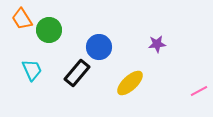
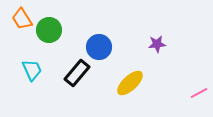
pink line: moved 2 px down
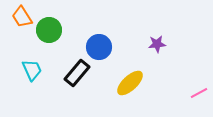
orange trapezoid: moved 2 px up
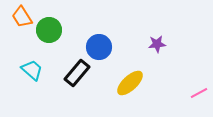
cyan trapezoid: rotated 25 degrees counterclockwise
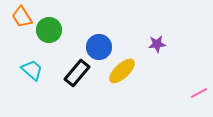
yellow ellipse: moved 8 px left, 12 px up
